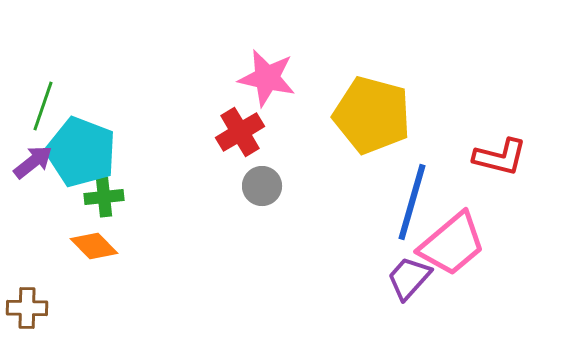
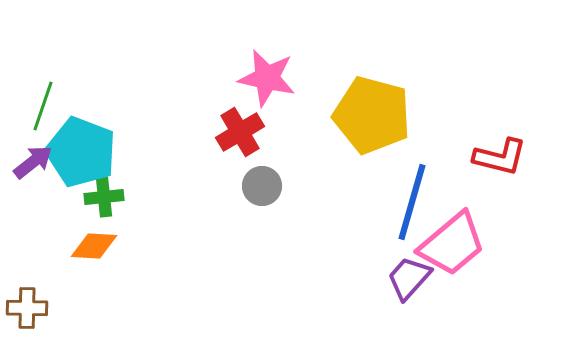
orange diamond: rotated 42 degrees counterclockwise
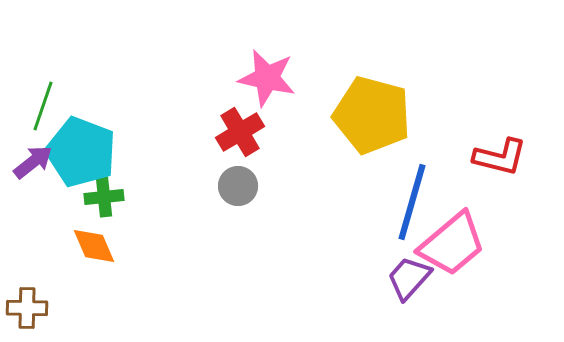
gray circle: moved 24 px left
orange diamond: rotated 63 degrees clockwise
